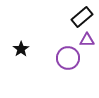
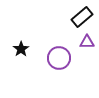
purple triangle: moved 2 px down
purple circle: moved 9 px left
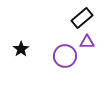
black rectangle: moved 1 px down
purple circle: moved 6 px right, 2 px up
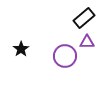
black rectangle: moved 2 px right
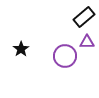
black rectangle: moved 1 px up
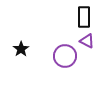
black rectangle: rotated 50 degrees counterclockwise
purple triangle: moved 1 px up; rotated 28 degrees clockwise
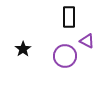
black rectangle: moved 15 px left
black star: moved 2 px right
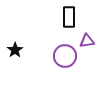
purple triangle: rotated 35 degrees counterclockwise
black star: moved 8 px left, 1 px down
